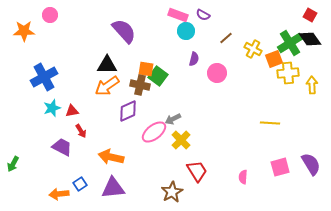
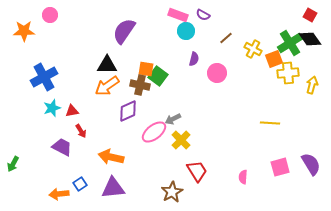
purple semicircle at (124, 31): rotated 104 degrees counterclockwise
yellow arrow at (312, 85): rotated 18 degrees clockwise
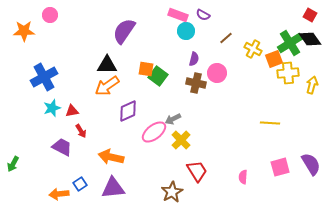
brown cross at (140, 85): moved 56 px right, 2 px up
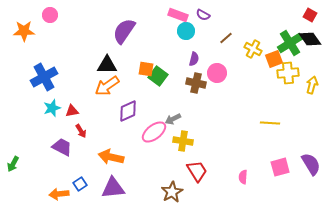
yellow cross at (181, 140): moved 2 px right, 1 px down; rotated 36 degrees counterclockwise
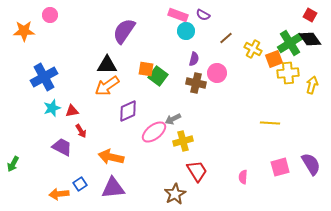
yellow cross at (183, 141): rotated 24 degrees counterclockwise
brown star at (172, 192): moved 3 px right, 2 px down
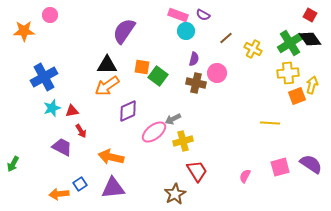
orange square at (274, 59): moved 23 px right, 37 px down
orange square at (146, 69): moved 4 px left, 2 px up
purple semicircle at (311, 164): rotated 25 degrees counterclockwise
pink semicircle at (243, 177): moved 2 px right, 1 px up; rotated 24 degrees clockwise
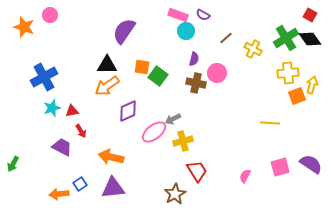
orange star at (24, 31): moved 4 px up; rotated 20 degrees clockwise
green cross at (290, 43): moved 4 px left, 5 px up
